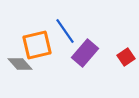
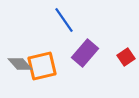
blue line: moved 1 px left, 11 px up
orange square: moved 5 px right, 21 px down
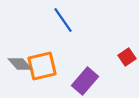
blue line: moved 1 px left
purple rectangle: moved 28 px down
red square: moved 1 px right
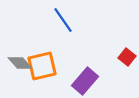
red square: rotated 18 degrees counterclockwise
gray diamond: moved 1 px up
